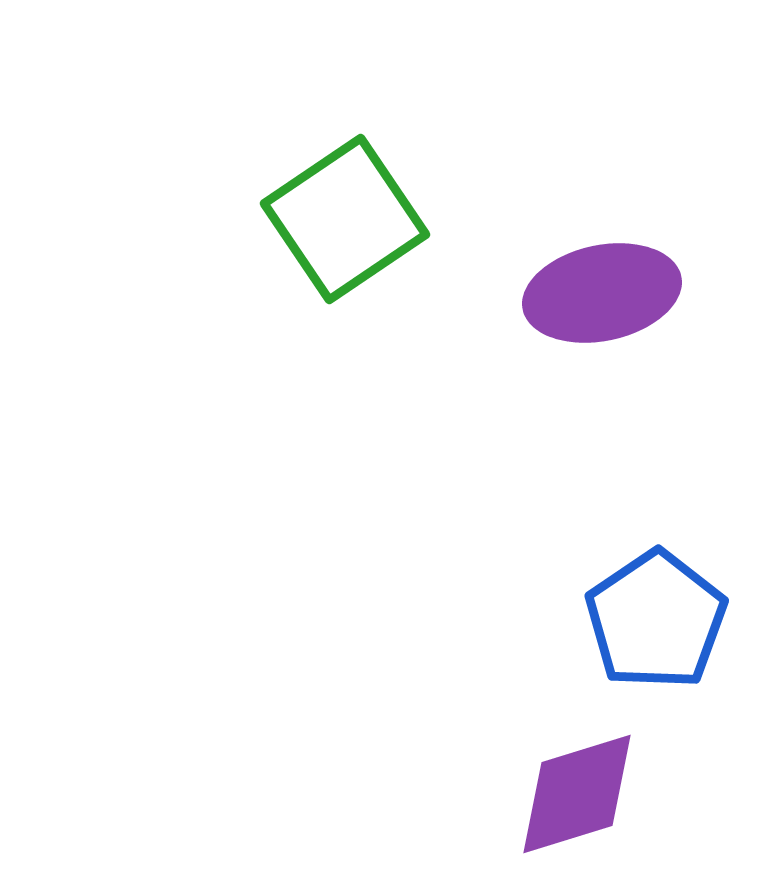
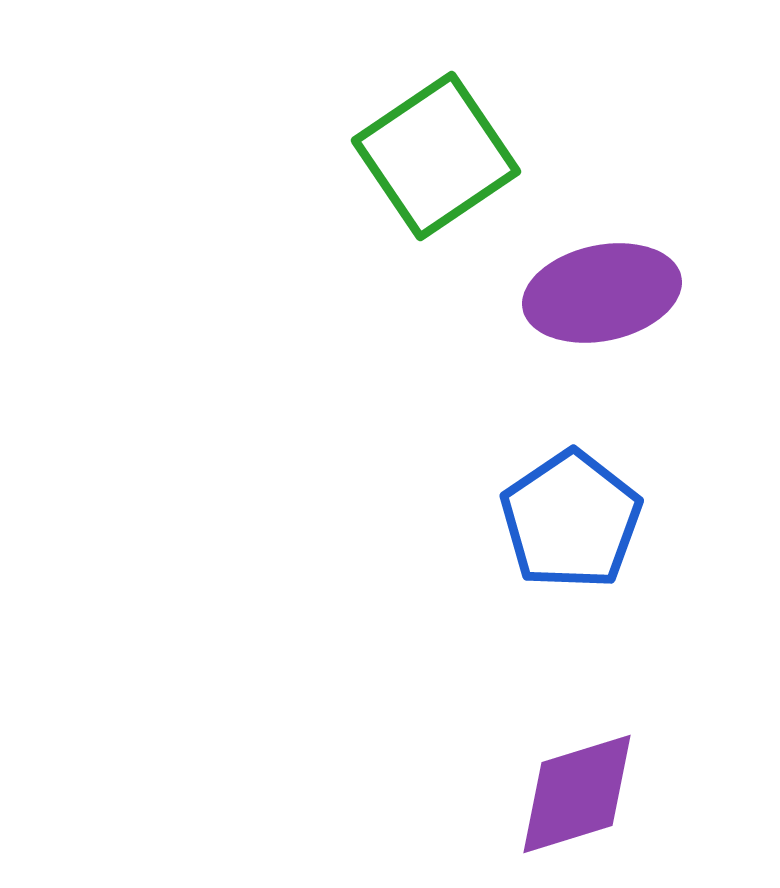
green square: moved 91 px right, 63 px up
blue pentagon: moved 85 px left, 100 px up
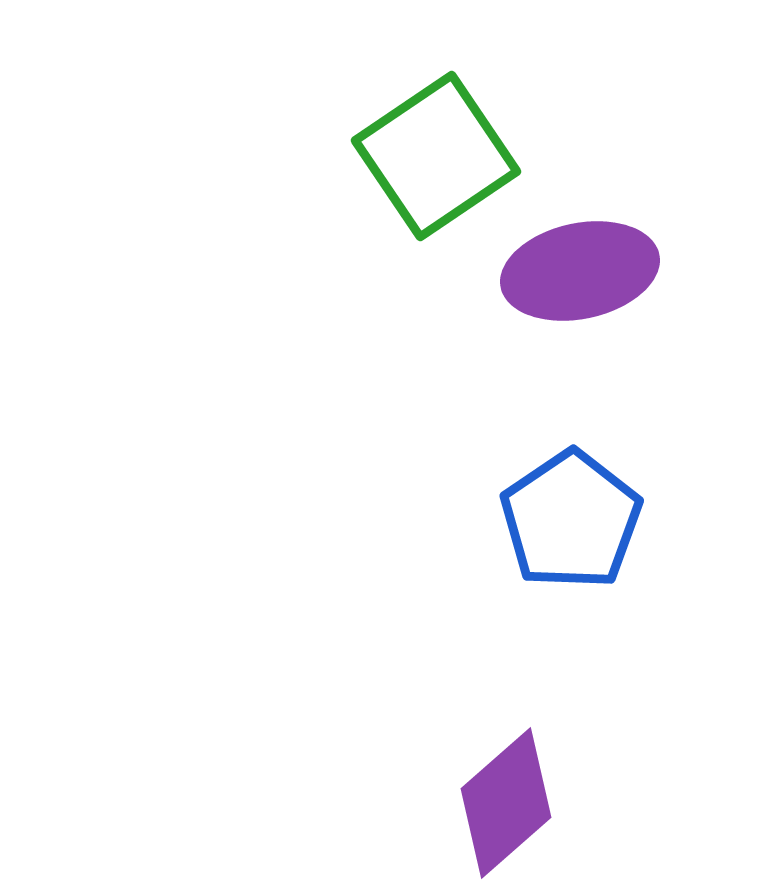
purple ellipse: moved 22 px left, 22 px up
purple diamond: moved 71 px left, 9 px down; rotated 24 degrees counterclockwise
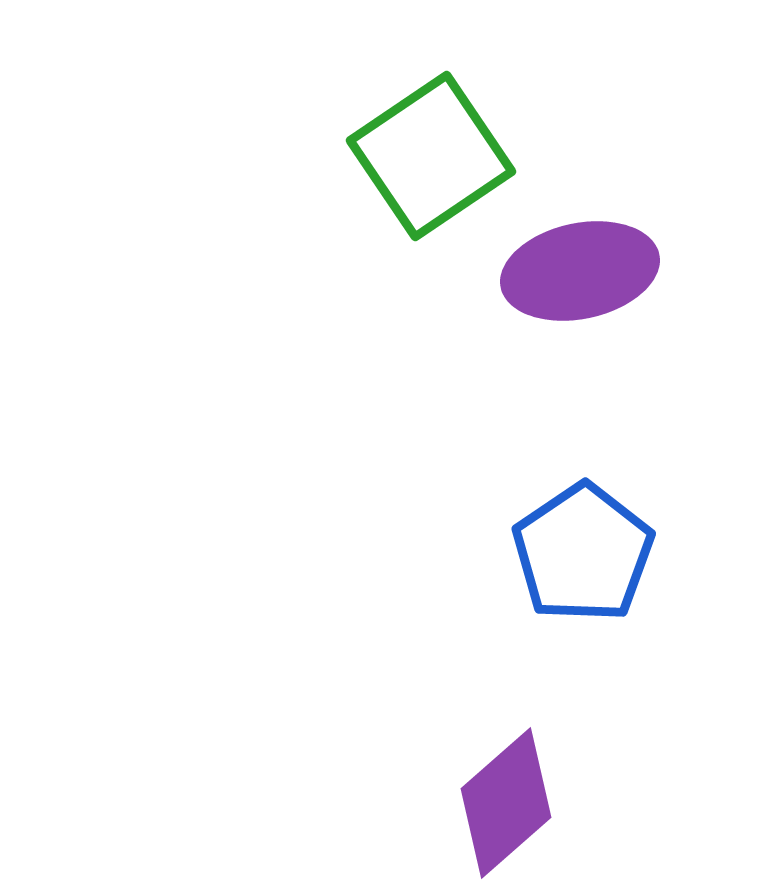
green square: moved 5 px left
blue pentagon: moved 12 px right, 33 px down
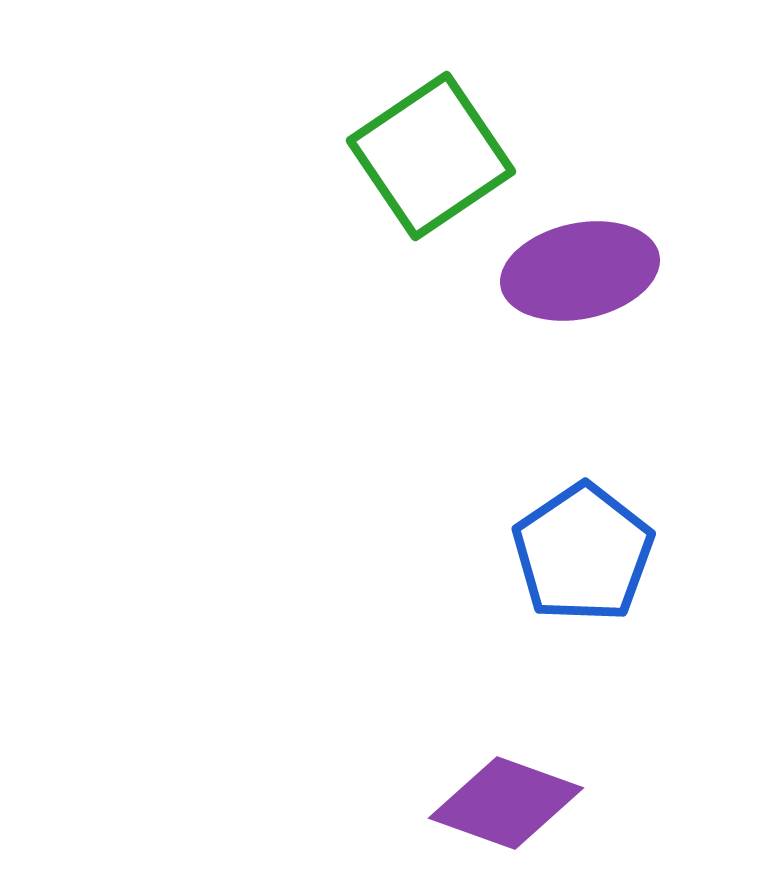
purple diamond: rotated 61 degrees clockwise
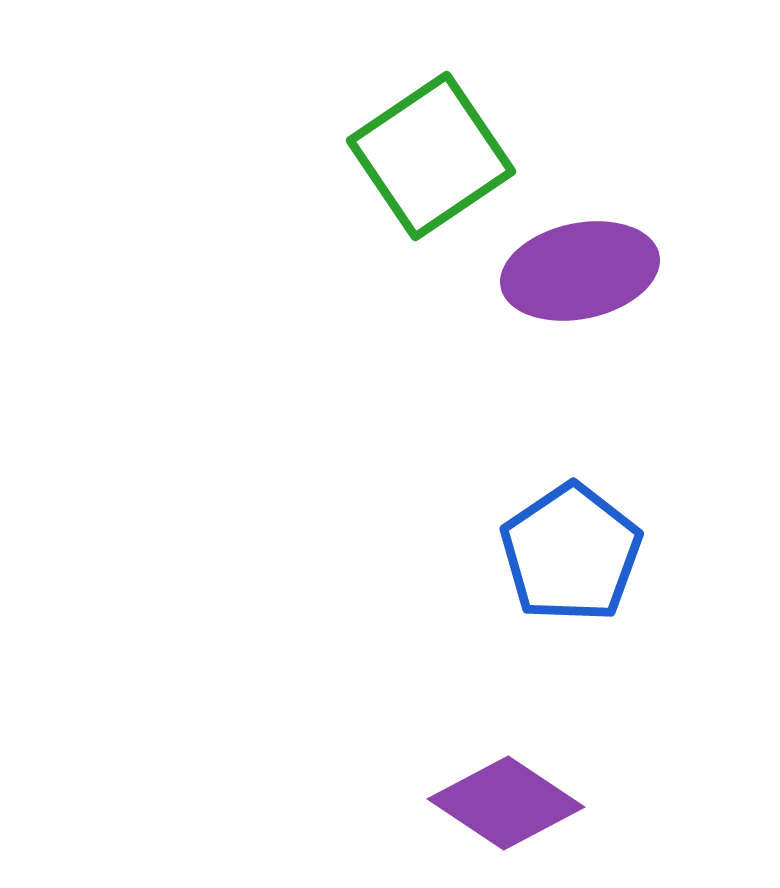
blue pentagon: moved 12 px left
purple diamond: rotated 14 degrees clockwise
